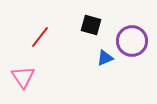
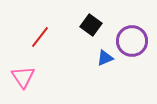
black square: rotated 20 degrees clockwise
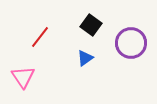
purple circle: moved 1 px left, 2 px down
blue triangle: moved 20 px left; rotated 12 degrees counterclockwise
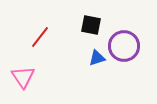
black square: rotated 25 degrees counterclockwise
purple circle: moved 7 px left, 3 px down
blue triangle: moved 12 px right; rotated 18 degrees clockwise
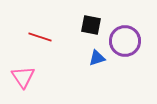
red line: rotated 70 degrees clockwise
purple circle: moved 1 px right, 5 px up
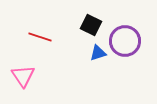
black square: rotated 15 degrees clockwise
blue triangle: moved 1 px right, 5 px up
pink triangle: moved 1 px up
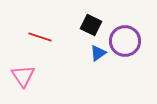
blue triangle: rotated 18 degrees counterclockwise
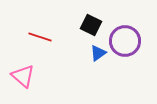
pink triangle: rotated 15 degrees counterclockwise
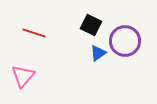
red line: moved 6 px left, 4 px up
pink triangle: rotated 30 degrees clockwise
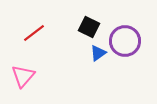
black square: moved 2 px left, 2 px down
red line: rotated 55 degrees counterclockwise
